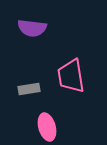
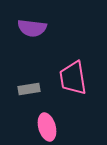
pink trapezoid: moved 2 px right, 2 px down
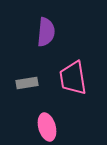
purple semicircle: moved 14 px right, 4 px down; rotated 92 degrees counterclockwise
gray rectangle: moved 2 px left, 6 px up
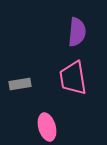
purple semicircle: moved 31 px right
gray rectangle: moved 7 px left, 1 px down
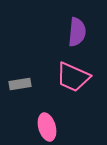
pink trapezoid: moved 1 px up; rotated 57 degrees counterclockwise
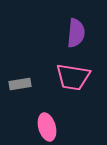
purple semicircle: moved 1 px left, 1 px down
pink trapezoid: rotated 15 degrees counterclockwise
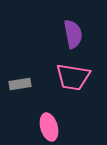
purple semicircle: moved 3 px left, 1 px down; rotated 16 degrees counterclockwise
pink ellipse: moved 2 px right
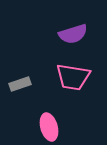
purple semicircle: rotated 84 degrees clockwise
gray rectangle: rotated 10 degrees counterclockwise
